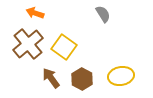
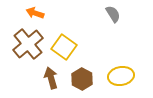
gray semicircle: moved 10 px right
brown arrow: rotated 20 degrees clockwise
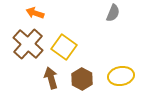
gray semicircle: moved 1 px up; rotated 54 degrees clockwise
brown cross: rotated 8 degrees counterclockwise
